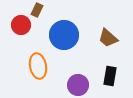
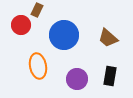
purple circle: moved 1 px left, 6 px up
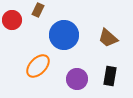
brown rectangle: moved 1 px right
red circle: moved 9 px left, 5 px up
orange ellipse: rotated 55 degrees clockwise
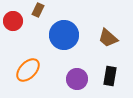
red circle: moved 1 px right, 1 px down
orange ellipse: moved 10 px left, 4 px down
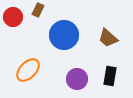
red circle: moved 4 px up
